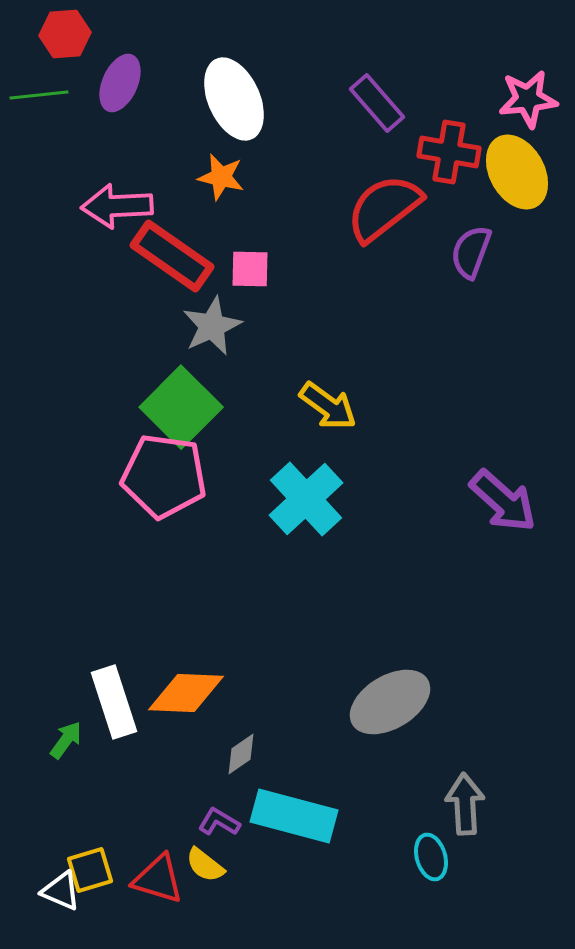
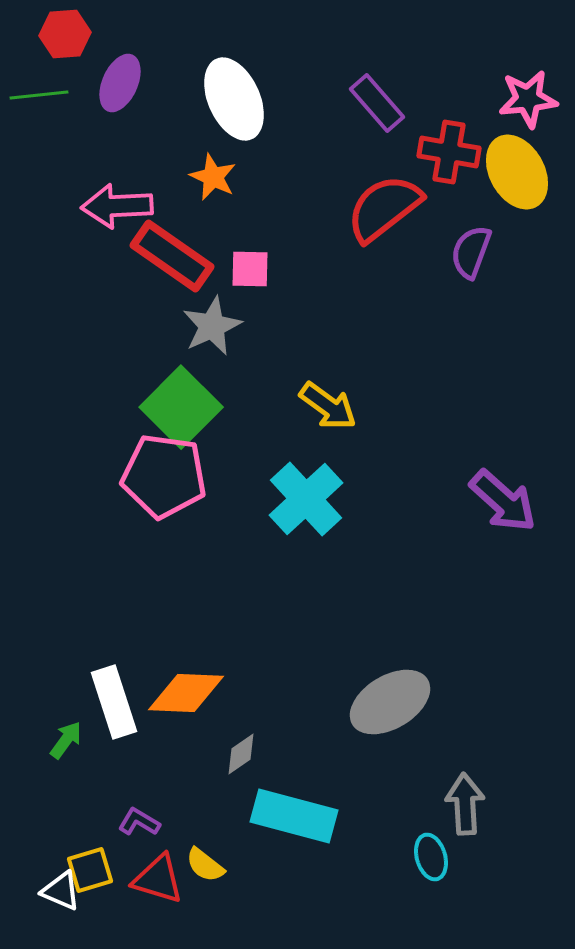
orange star: moved 8 px left; rotated 12 degrees clockwise
purple L-shape: moved 80 px left
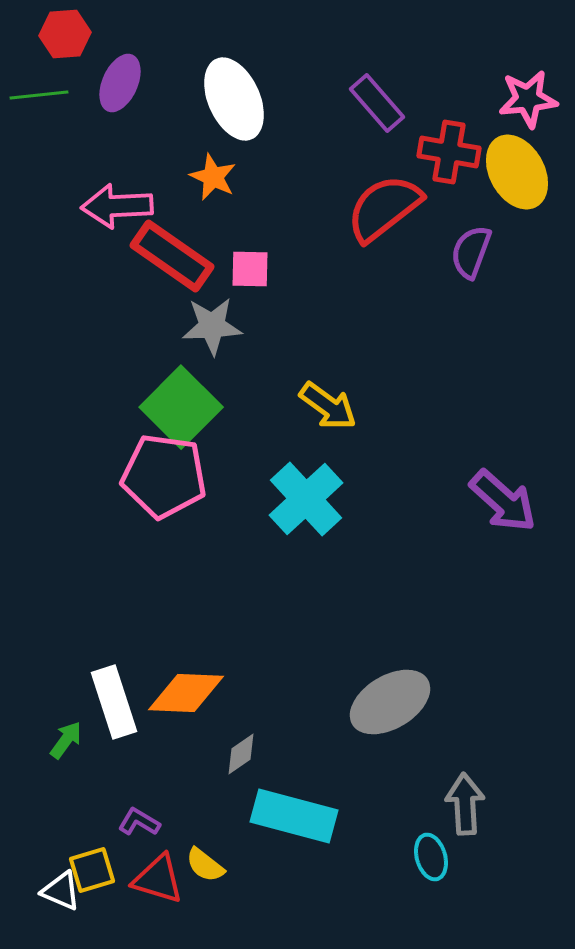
gray star: rotated 22 degrees clockwise
yellow square: moved 2 px right
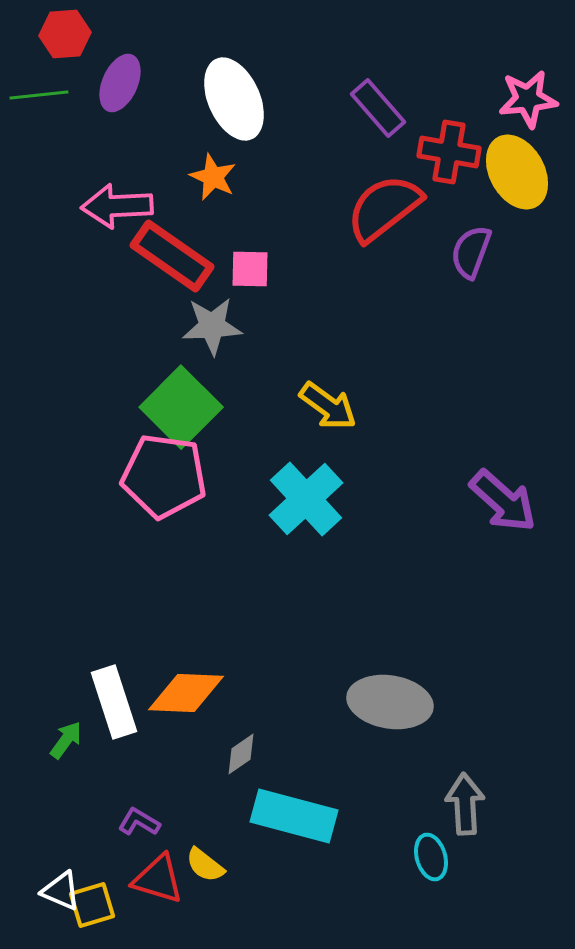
purple rectangle: moved 1 px right, 5 px down
gray ellipse: rotated 40 degrees clockwise
yellow square: moved 35 px down
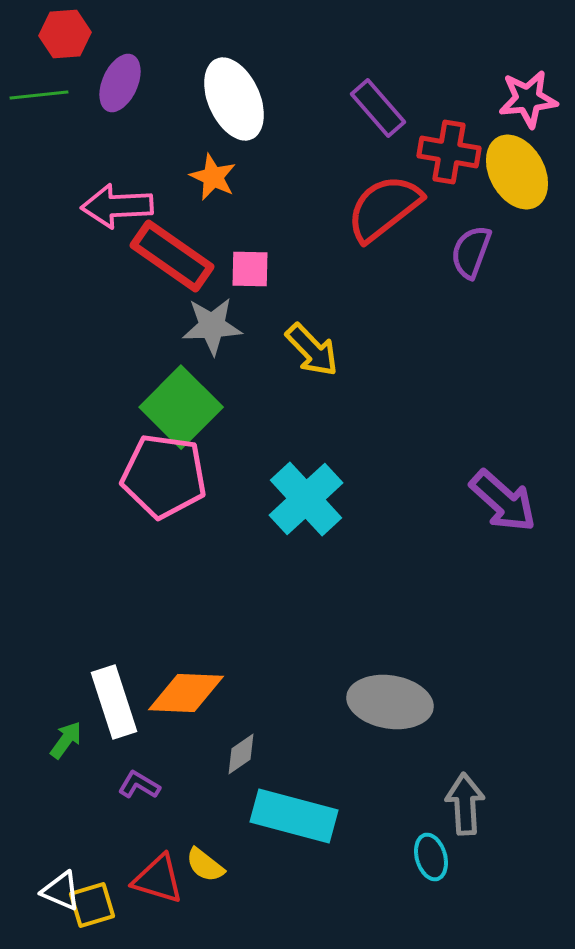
yellow arrow: moved 16 px left, 56 px up; rotated 10 degrees clockwise
purple L-shape: moved 37 px up
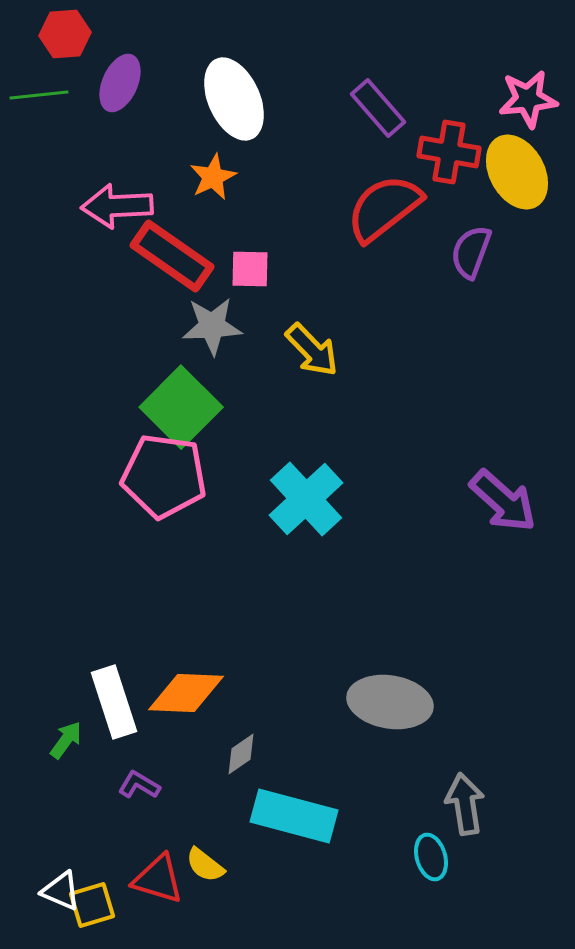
orange star: rotated 21 degrees clockwise
gray arrow: rotated 6 degrees counterclockwise
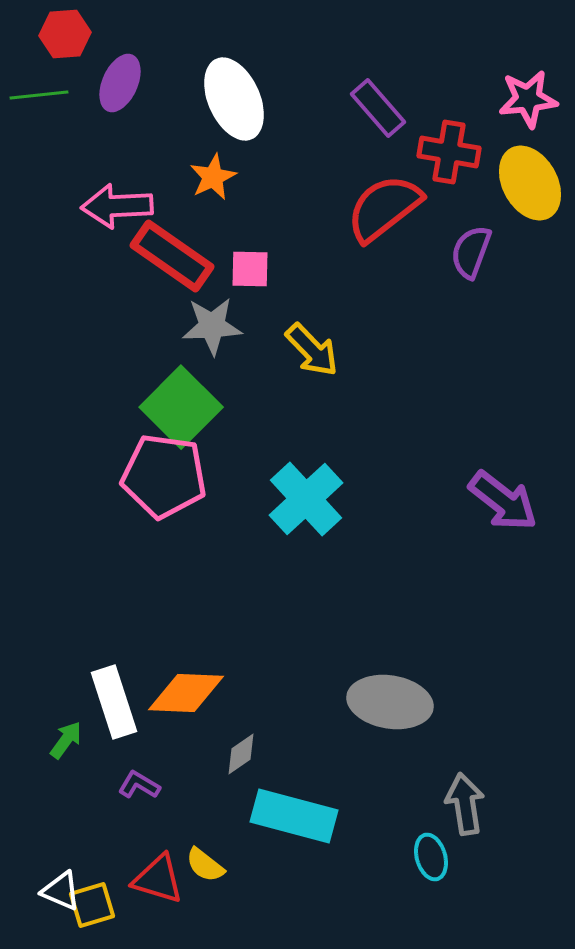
yellow ellipse: moved 13 px right, 11 px down
purple arrow: rotated 4 degrees counterclockwise
